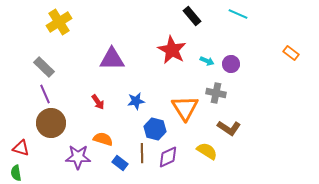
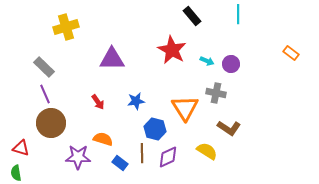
cyan line: rotated 66 degrees clockwise
yellow cross: moved 7 px right, 5 px down; rotated 15 degrees clockwise
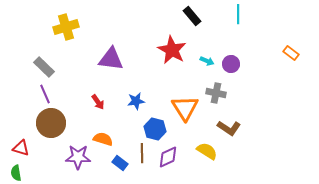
purple triangle: moved 1 px left; rotated 8 degrees clockwise
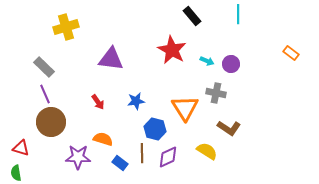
brown circle: moved 1 px up
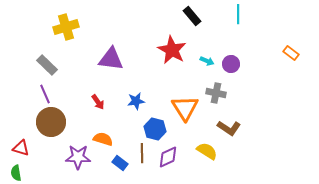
gray rectangle: moved 3 px right, 2 px up
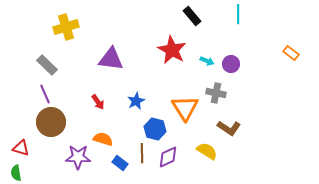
blue star: rotated 18 degrees counterclockwise
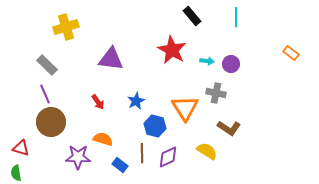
cyan line: moved 2 px left, 3 px down
cyan arrow: rotated 16 degrees counterclockwise
blue hexagon: moved 3 px up
blue rectangle: moved 2 px down
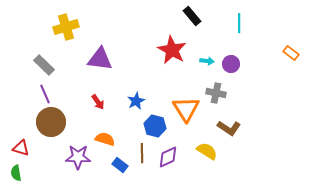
cyan line: moved 3 px right, 6 px down
purple triangle: moved 11 px left
gray rectangle: moved 3 px left
orange triangle: moved 1 px right, 1 px down
orange semicircle: moved 2 px right
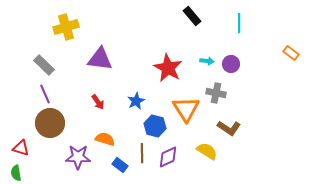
red star: moved 4 px left, 18 px down
brown circle: moved 1 px left, 1 px down
